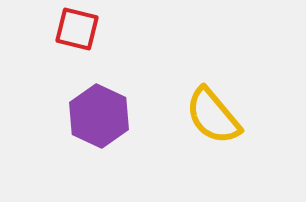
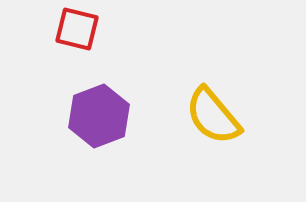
purple hexagon: rotated 14 degrees clockwise
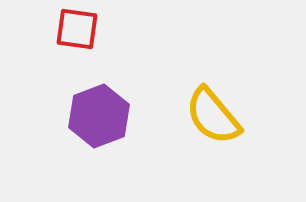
red square: rotated 6 degrees counterclockwise
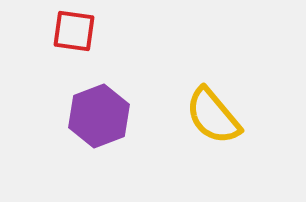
red square: moved 3 px left, 2 px down
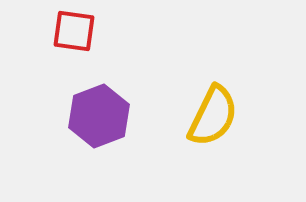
yellow semicircle: rotated 114 degrees counterclockwise
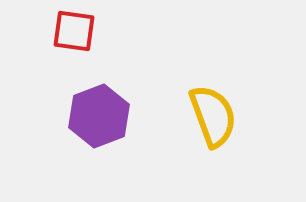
yellow semicircle: rotated 46 degrees counterclockwise
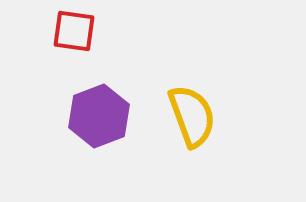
yellow semicircle: moved 21 px left
